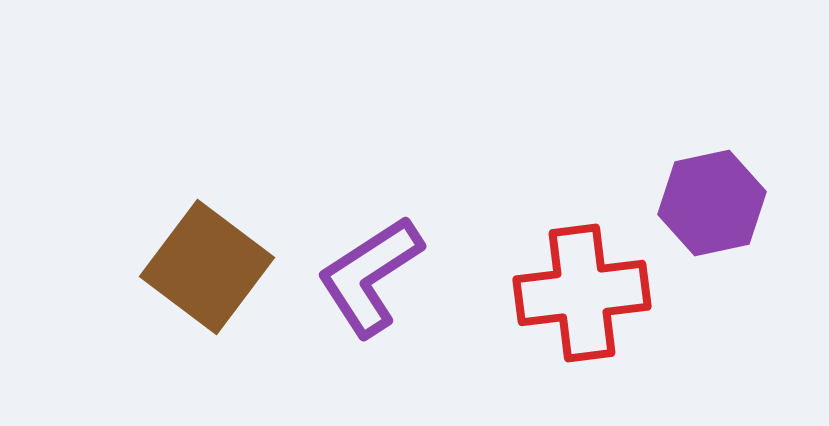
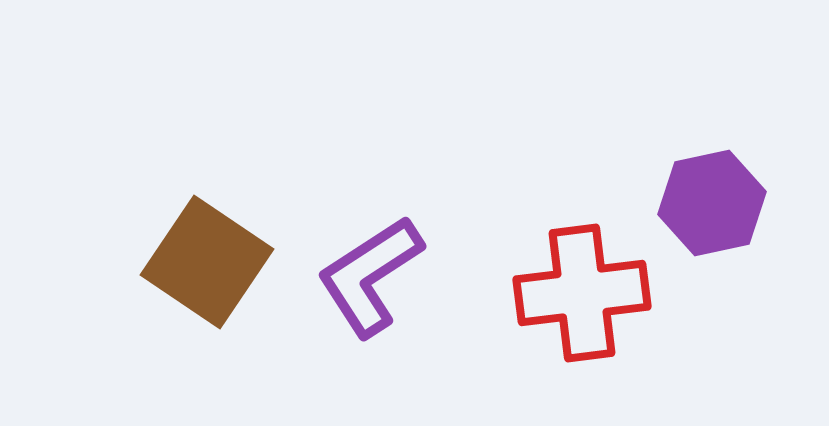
brown square: moved 5 px up; rotated 3 degrees counterclockwise
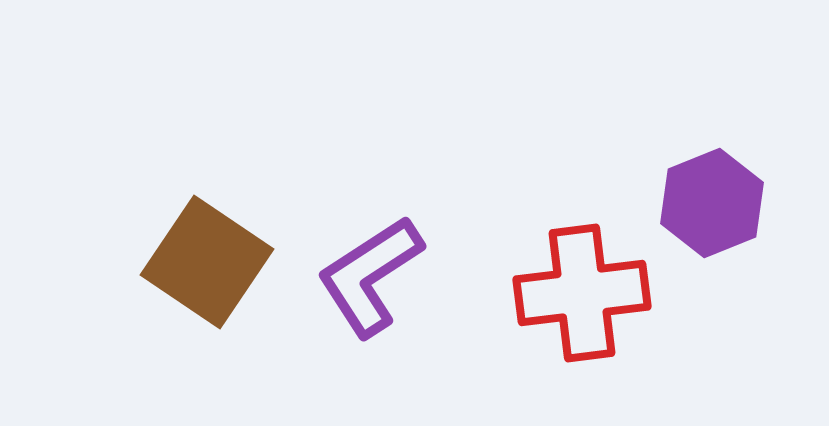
purple hexagon: rotated 10 degrees counterclockwise
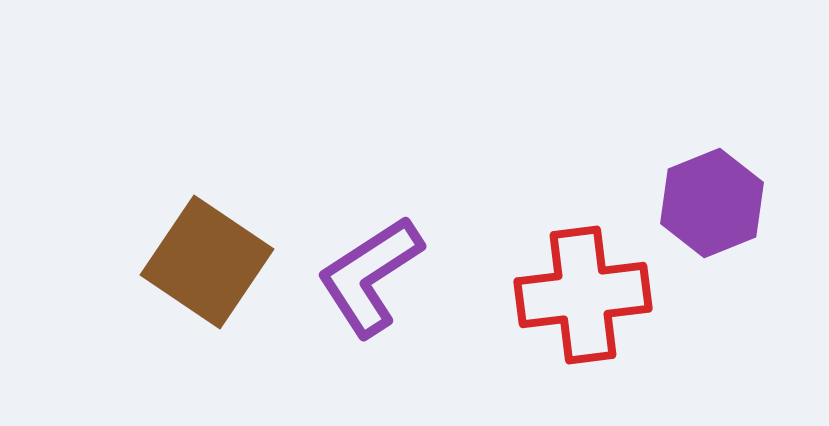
red cross: moved 1 px right, 2 px down
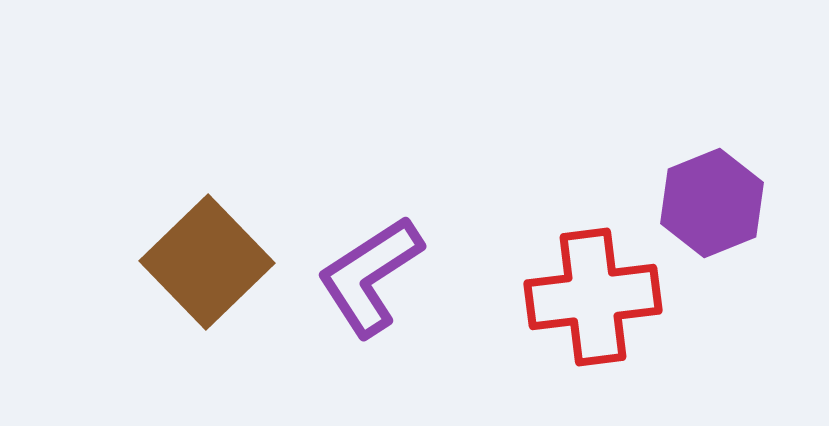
brown square: rotated 12 degrees clockwise
red cross: moved 10 px right, 2 px down
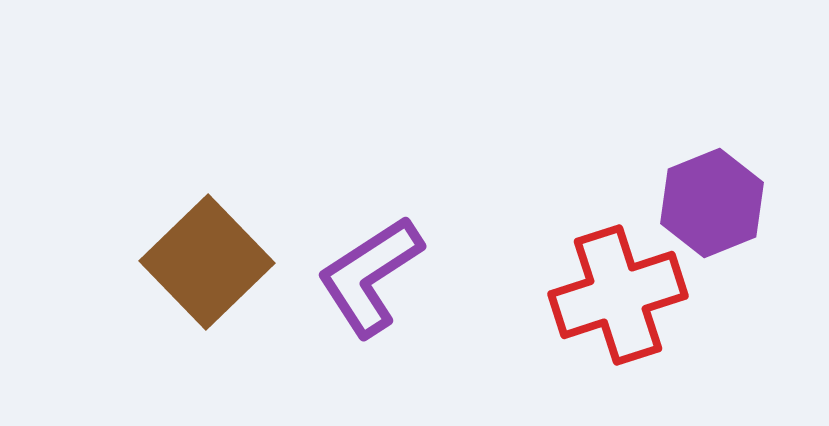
red cross: moved 25 px right, 2 px up; rotated 11 degrees counterclockwise
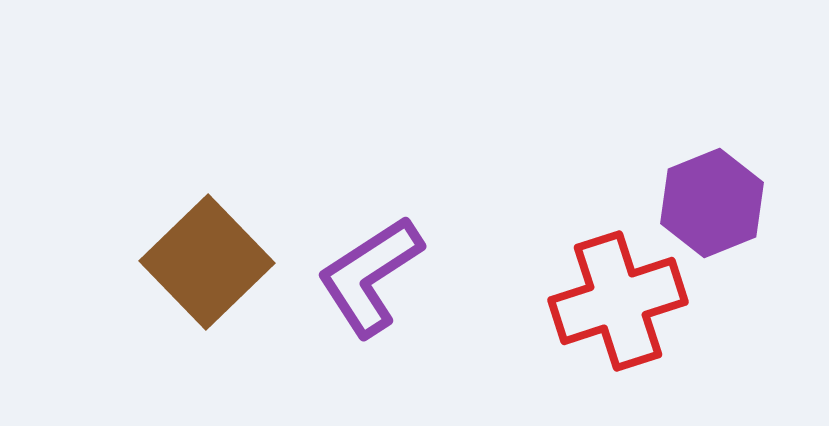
red cross: moved 6 px down
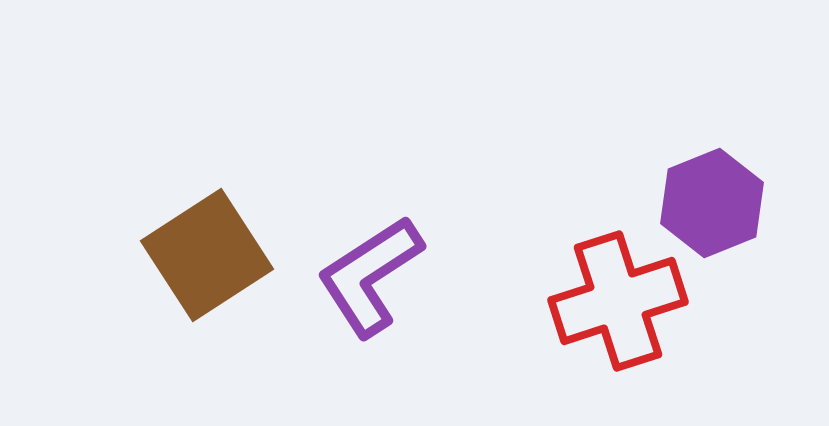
brown square: moved 7 px up; rotated 11 degrees clockwise
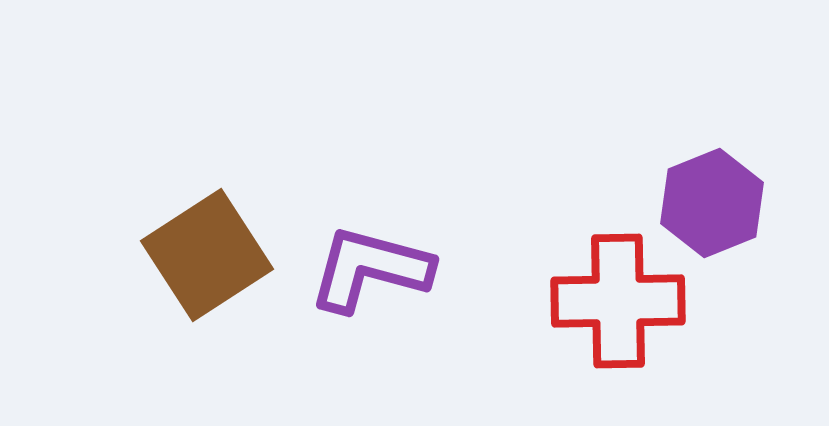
purple L-shape: moved 7 px up; rotated 48 degrees clockwise
red cross: rotated 17 degrees clockwise
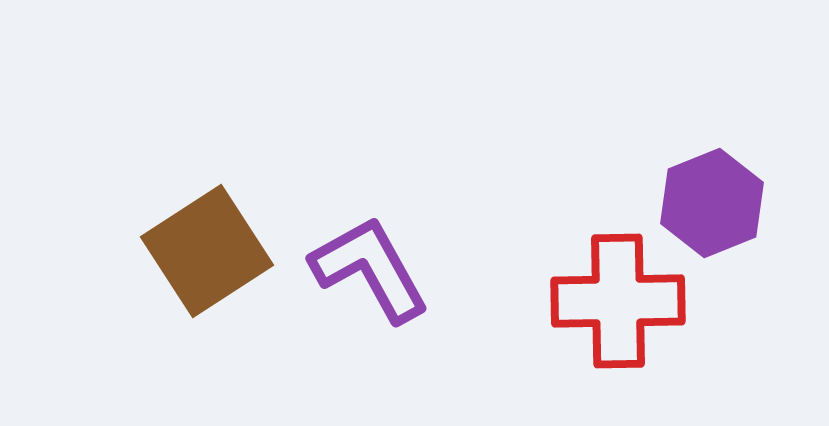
brown square: moved 4 px up
purple L-shape: rotated 46 degrees clockwise
